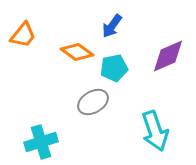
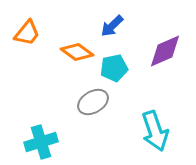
blue arrow: rotated 10 degrees clockwise
orange trapezoid: moved 4 px right, 2 px up
purple diamond: moved 3 px left, 5 px up
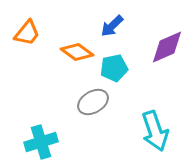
purple diamond: moved 2 px right, 4 px up
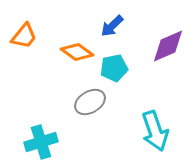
orange trapezoid: moved 3 px left, 3 px down
purple diamond: moved 1 px right, 1 px up
gray ellipse: moved 3 px left
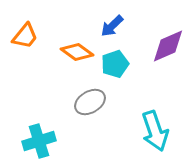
orange trapezoid: moved 1 px right
cyan pentagon: moved 1 px right, 4 px up; rotated 8 degrees counterclockwise
cyan cross: moved 2 px left, 1 px up
